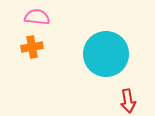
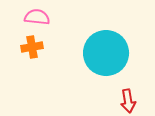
cyan circle: moved 1 px up
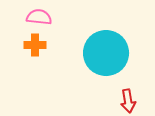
pink semicircle: moved 2 px right
orange cross: moved 3 px right, 2 px up; rotated 10 degrees clockwise
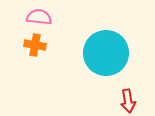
orange cross: rotated 10 degrees clockwise
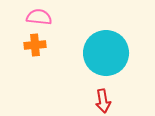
orange cross: rotated 15 degrees counterclockwise
red arrow: moved 25 px left
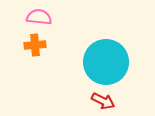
cyan circle: moved 9 px down
red arrow: rotated 55 degrees counterclockwise
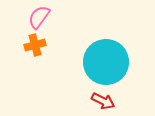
pink semicircle: rotated 60 degrees counterclockwise
orange cross: rotated 10 degrees counterclockwise
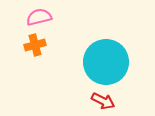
pink semicircle: rotated 40 degrees clockwise
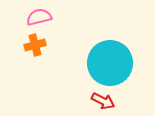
cyan circle: moved 4 px right, 1 px down
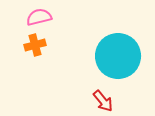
cyan circle: moved 8 px right, 7 px up
red arrow: rotated 25 degrees clockwise
